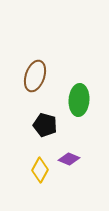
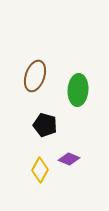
green ellipse: moved 1 px left, 10 px up
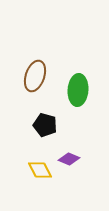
yellow diamond: rotated 55 degrees counterclockwise
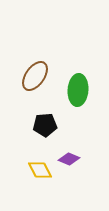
brown ellipse: rotated 16 degrees clockwise
black pentagon: rotated 20 degrees counterclockwise
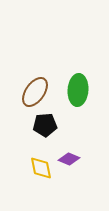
brown ellipse: moved 16 px down
yellow diamond: moved 1 px right, 2 px up; rotated 15 degrees clockwise
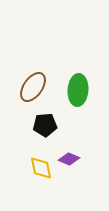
brown ellipse: moved 2 px left, 5 px up
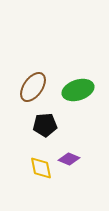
green ellipse: rotated 68 degrees clockwise
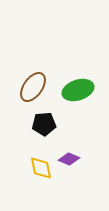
black pentagon: moved 1 px left, 1 px up
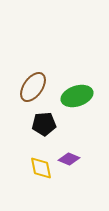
green ellipse: moved 1 px left, 6 px down
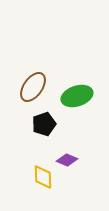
black pentagon: rotated 15 degrees counterclockwise
purple diamond: moved 2 px left, 1 px down
yellow diamond: moved 2 px right, 9 px down; rotated 10 degrees clockwise
